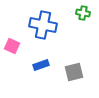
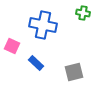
blue rectangle: moved 5 px left, 2 px up; rotated 63 degrees clockwise
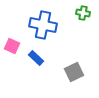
blue rectangle: moved 5 px up
gray square: rotated 12 degrees counterclockwise
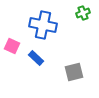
green cross: rotated 32 degrees counterclockwise
gray square: rotated 12 degrees clockwise
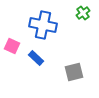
green cross: rotated 16 degrees counterclockwise
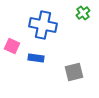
blue rectangle: rotated 35 degrees counterclockwise
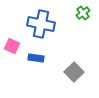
blue cross: moved 2 px left, 1 px up
gray square: rotated 30 degrees counterclockwise
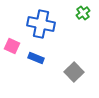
blue rectangle: rotated 14 degrees clockwise
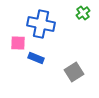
pink square: moved 6 px right, 3 px up; rotated 21 degrees counterclockwise
gray square: rotated 12 degrees clockwise
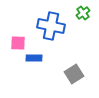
blue cross: moved 10 px right, 2 px down
blue rectangle: moved 2 px left; rotated 21 degrees counterclockwise
gray square: moved 2 px down
